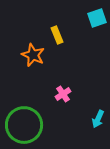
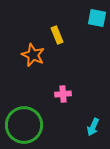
cyan square: rotated 30 degrees clockwise
pink cross: rotated 28 degrees clockwise
cyan arrow: moved 5 px left, 8 px down
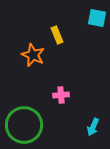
pink cross: moved 2 px left, 1 px down
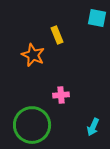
green circle: moved 8 px right
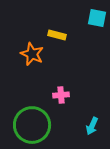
yellow rectangle: rotated 54 degrees counterclockwise
orange star: moved 1 px left, 1 px up
cyan arrow: moved 1 px left, 1 px up
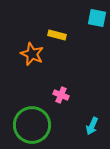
pink cross: rotated 28 degrees clockwise
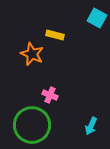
cyan square: rotated 18 degrees clockwise
yellow rectangle: moved 2 px left
pink cross: moved 11 px left
cyan arrow: moved 1 px left
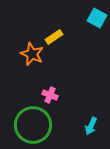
yellow rectangle: moved 1 px left, 2 px down; rotated 48 degrees counterclockwise
green circle: moved 1 px right
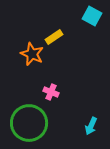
cyan square: moved 5 px left, 2 px up
pink cross: moved 1 px right, 3 px up
green circle: moved 4 px left, 2 px up
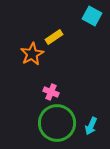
orange star: rotated 20 degrees clockwise
green circle: moved 28 px right
